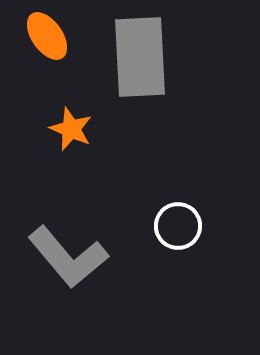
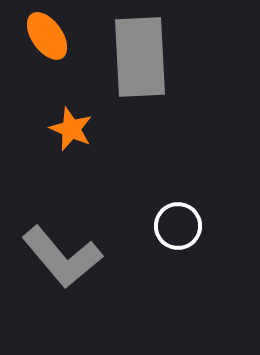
gray L-shape: moved 6 px left
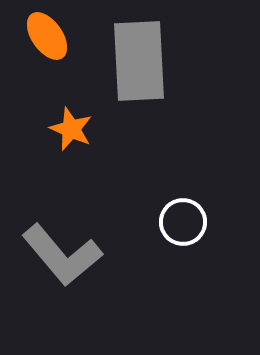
gray rectangle: moved 1 px left, 4 px down
white circle: moved 5 px right, 4 px up
gray L-shape: moved 2 px up
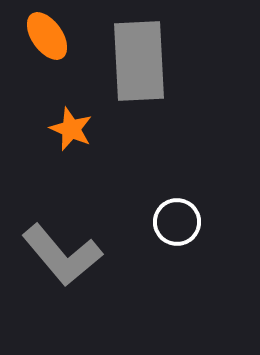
white circle: moved 6 px left
